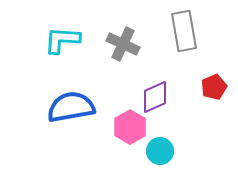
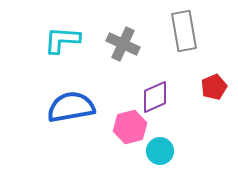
pink hexagon: rotated 16 degrees clockwise
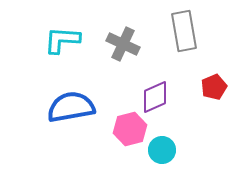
pink hexagon: moved 2 px down
cyan circle: moved 2 px right, 1 px up
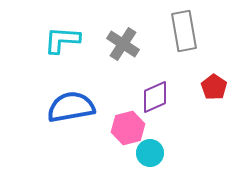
gray cross: rotated 8 degrees clockwise
red pentagon: rotated 15 degrees counterclockwise
pink hexagon: moved 2 px left, 1 px up
cyan circle: moved 12 px left, 3 px down
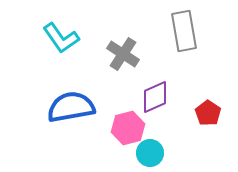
cyan L-shape: moved 1 px left, 2 px up; rotated 129 degrees counterclockwise
gray cross: moved 10 px down
red pentagon: moved 6 px left, 26 px down
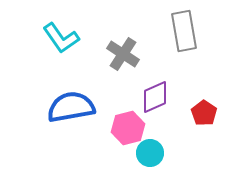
red pentagon: moved 4 px left
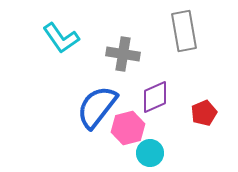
gray cross: rotated 24 degrees counterclockwise
blue semicircle: moved 26 px right; rotated 42 degrees counterclockwise
red pentagon: rotated 15 degrees clockwise
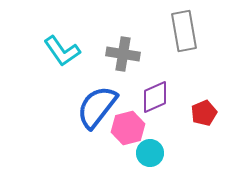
cyan L-shape: moved 1 px right, 13 px down
